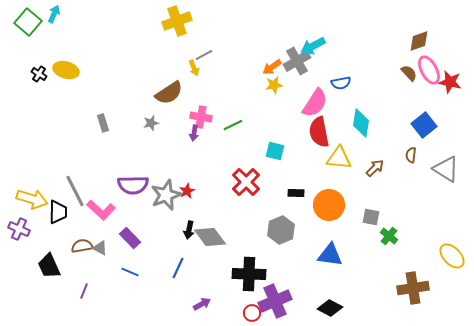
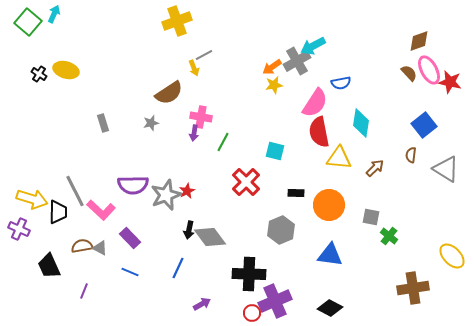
green line at (233, 125): moved 10 px left, 17 px down; rotated 36 degrees counterclockwise
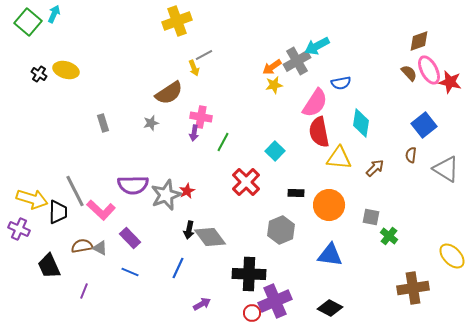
cyan arrow at (313, 46): moved 4 px right
cyan square at (275, 151): rotated 30 degrees clockwise
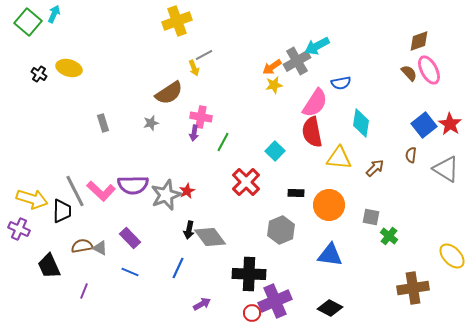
yellow ellipse at (66, 70): moved 3 px right, 2 px up
red star at (450, 82): moved 42 px down; rotated 20 degrees clockwise
red semicircle at (319, 132): moved 7 px left
pink L-shape at (101, 210): moved 19 px up
black trapezoid at (58, 212): moved 4 px right, 1 px up
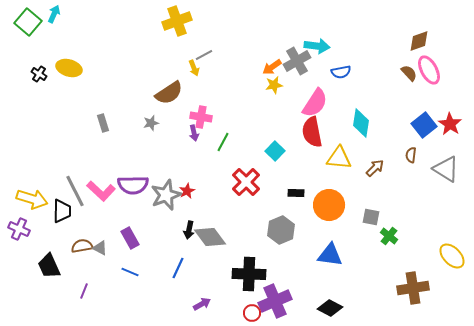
cyan arrow at (317, 46): rotated 145 degrees counterclockwise
blue semicircle at (341, 83): moved 11 px up
purple arrow at (194, 133): rotated 21 degrees counterclockwise
purple rectangle at (130, 238): rotated 15 degrees clockwise
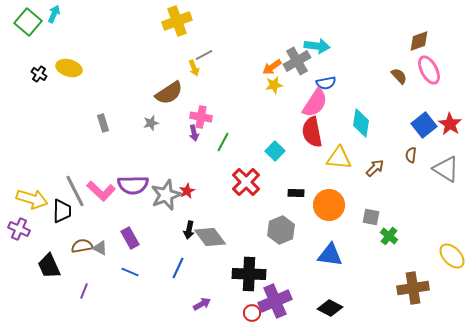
blue semicircle at (341, 72): moved 15 px left, 11 px down
brown semicircle at (409, 73): moved 10 px left, 3 px down
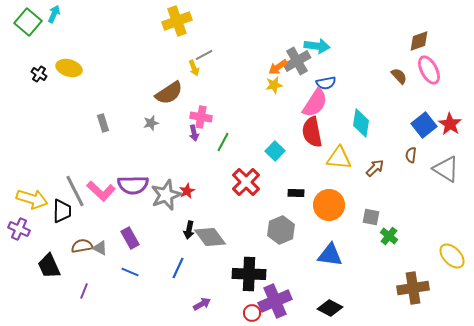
orange arrow at (272, 67): moved 6 px right
